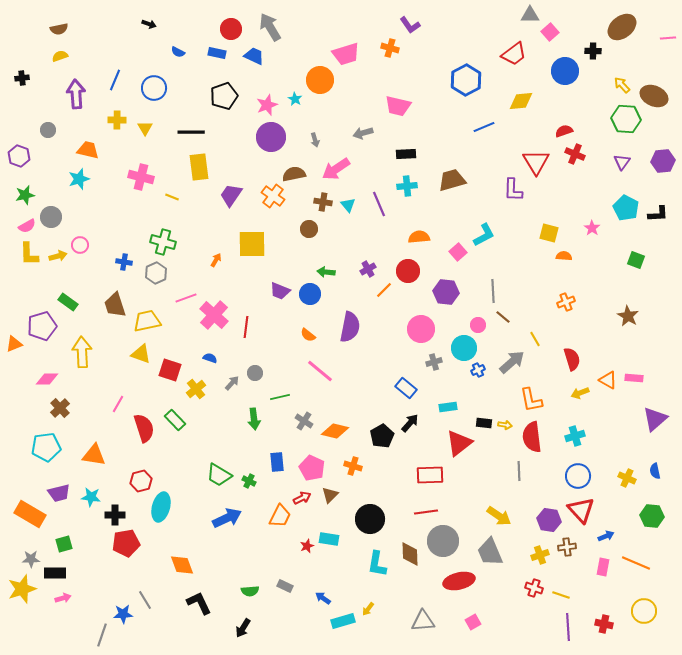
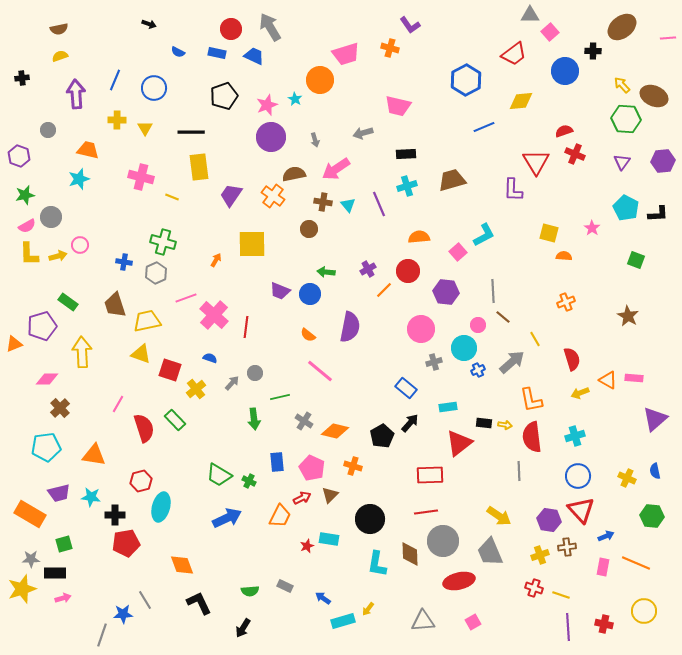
cyan cross at (407, 186): rotated 12 degrees counterclockwise
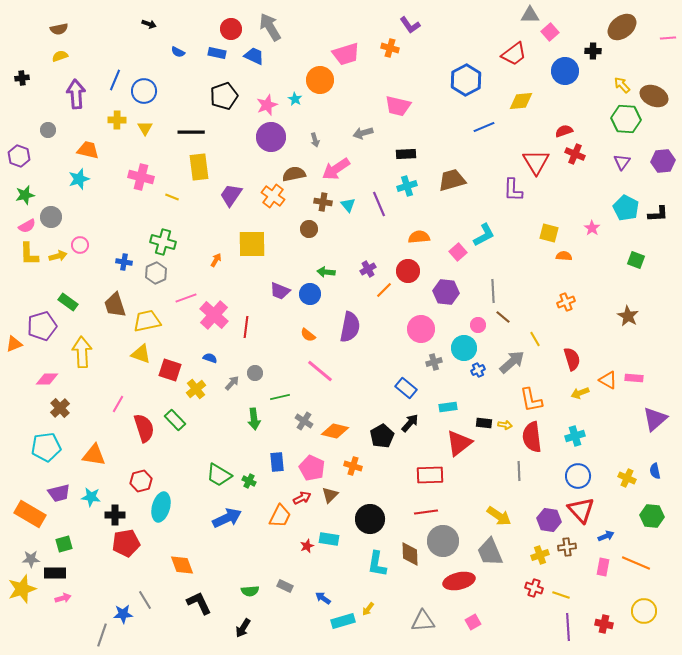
blue circle at (154, 88): moved 10 px left, 3 px down
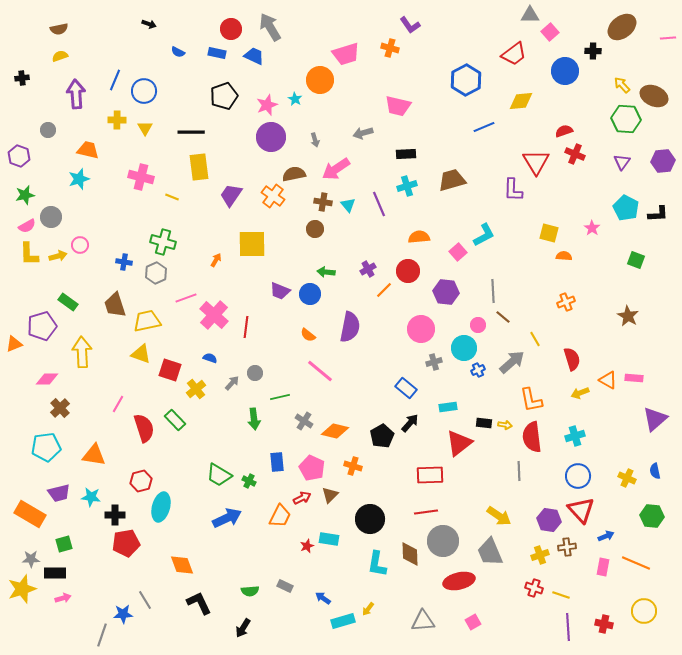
brown circle at (309, 229): moved 6 px right
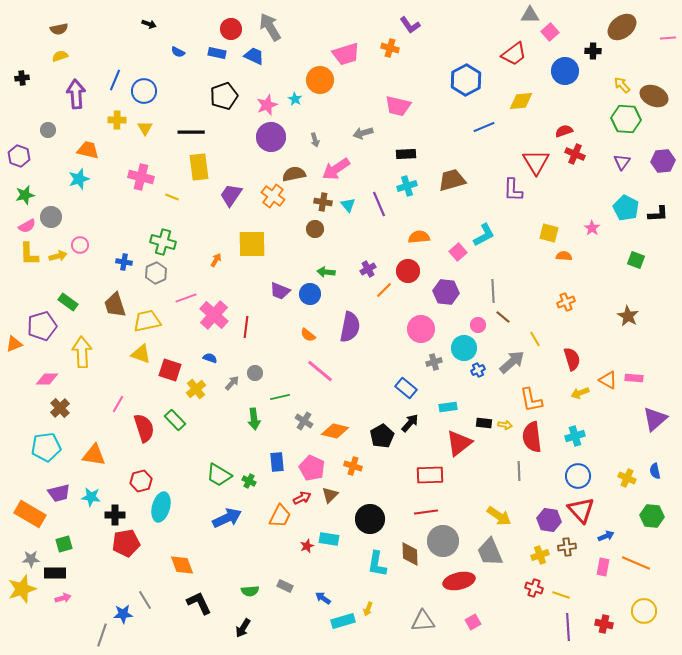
yellow arrow at (368, 609): rotated 16 degrees counterclockwise
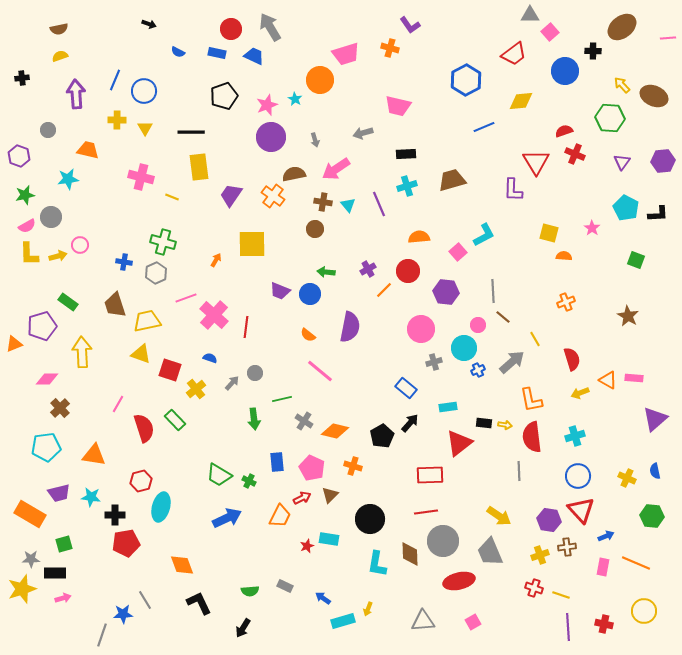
green hexagon at (626, 119): moved 16 px left, 1 px up
cyan star at (79, 179): moved 11 px left; rotated 10 degrees clockwise
green line at (280, 397): moved 2 px right, 2 px down
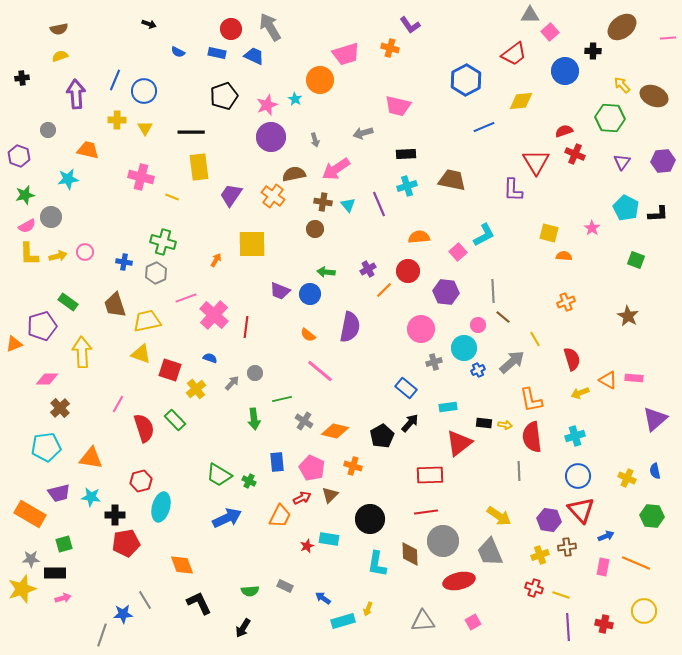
brown trapezoid at (452, 180): rotated 28 degrees clockwise
pink circle at (80, 245): moved 5 px right, 7 px down
orange triangle at (94, 455): moved 3 px left, 3 px down
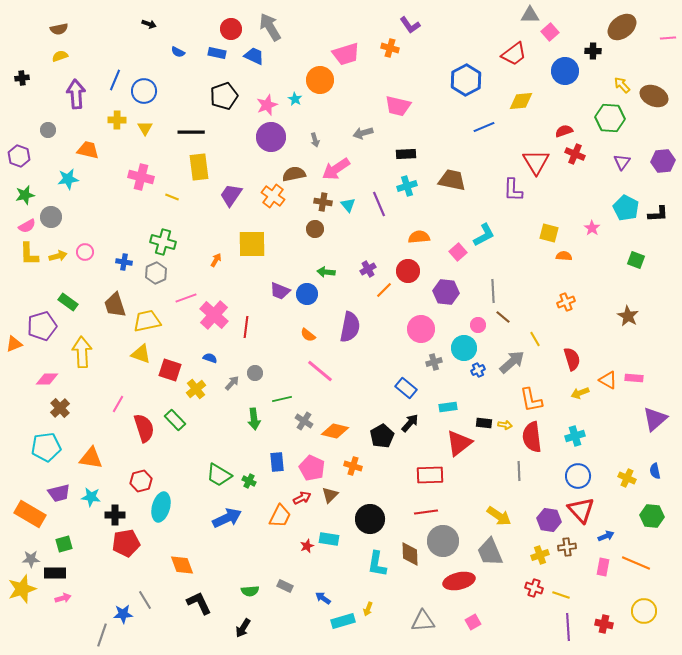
blue circle at (310, 294): moved 3 px left
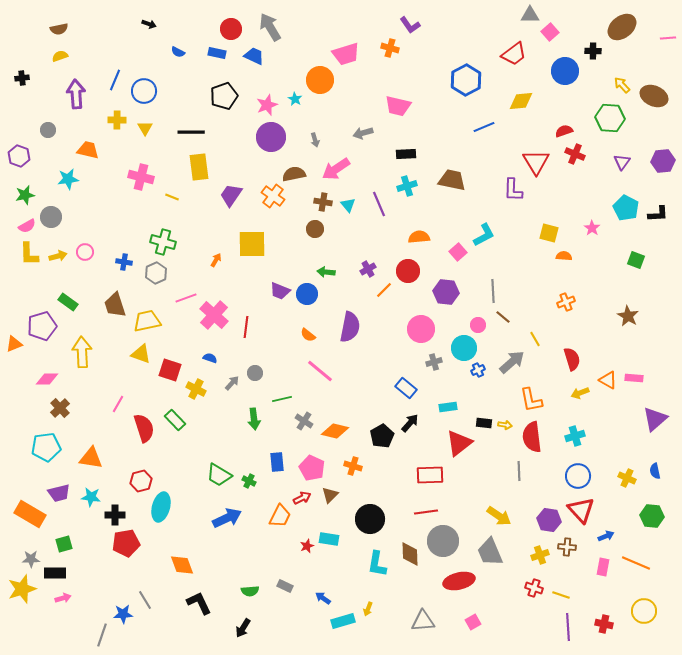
yellow cross at (196, 389): rotated 24 degrees counterclockwise
brown cross at (567, 547): rotated 12 degrees clockwise
